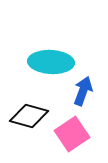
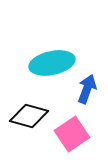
cyan ellipse: moved 1 px right, 1 px down; rotated 15 degrees counterclockwise
blue arrow: moved 4 px right, 2 px up
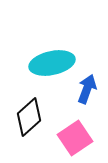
black diamond: moved 1 px down; rotated 57 degrees counterclockwise
pink square: moved 3 px right, 4 px down
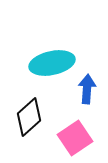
blue arrow: rotated 16 degrees counterclockwise
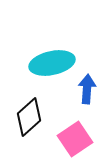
pink square: moved 1 px down
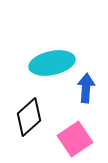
blue arrow: moved 1 px left, 1 px up
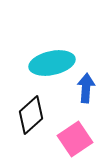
black diamond: moved 2 px right, 2 px up
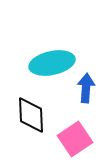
black diamond: rotated 51 degrees counterclockwise
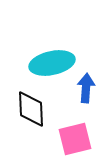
black diamond: moved 6 px up
pink square: rotated 20 degrees clockwise
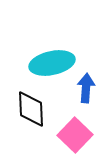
pink square: moved 4 px up; rotated 32 degrees counterclockwise
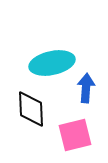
pink square: rotated 32 degrees clockwise
